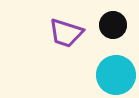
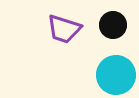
purple trapezoid: moved 2 px left, 4 px up
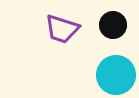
purple trapezoid: moved 2 px left
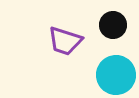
purple trapezoid: moved 3 px right, 12 px down
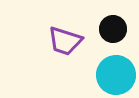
black circle: moved 4 px down
